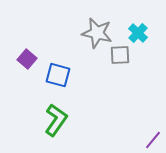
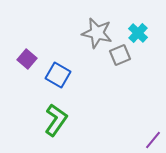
gray square: rotated 20 degrees counterclockwise
blue square: rotated 15 degrees clockwise
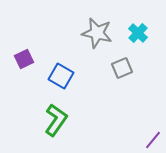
gray square: moved 2 px right, 13 px down
purple square: moved 3 px left; rotated 24 degrees clockwise
blue square: moved 3 px right, 1 px down
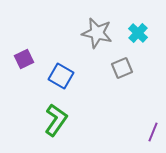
purple line: moved 8 px up; rotated 18 degrees counterclockwise
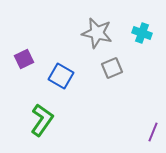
cyan cross: moved 4 px right; rotated 24 degrees counterclockwise
gray square: moved 10 px left
green L-shape: moved 14 px left
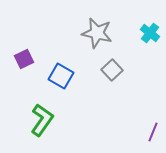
cyan cross: moved 8 px right; rotated 18 degrees clockwise
gray square: moved 2 px down; rotated 20 degrees counterclockwise
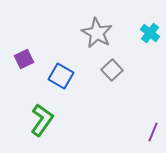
gray star: rotated 16 degrees clockwise
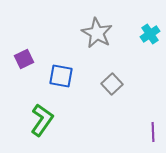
cyan cross: moved 1 px down; rotated 18 degrees clockwise
gray square: moved 14 px down
blue square: rotated 20 degrees counterclockwise
purple line: rotated 24 degrees counterclockwise
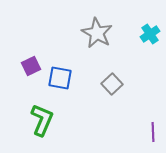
purple square: moved 7 px right, 7 px down
blue square: moved 1 px left, 2 px down
green L-shape: rotated 12 degrees counterclockwise
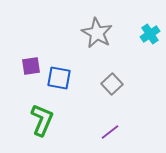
purple square: rotated 18 degrees clockwise
blue square: moved 1 px left
purple line: moved 43 px left; rotated 54 degrees clockwise
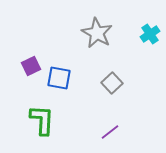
purple square: rotated 18 degrees counterclockwise
gray square: moved 1 px up
green L-shape: rotated 20 degrees counterclockwise
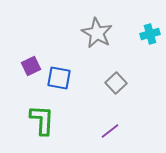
cyan cross: rotated 18 degrees clockwise
gray square: moved 4 px right
purple line: moved 1 px up
